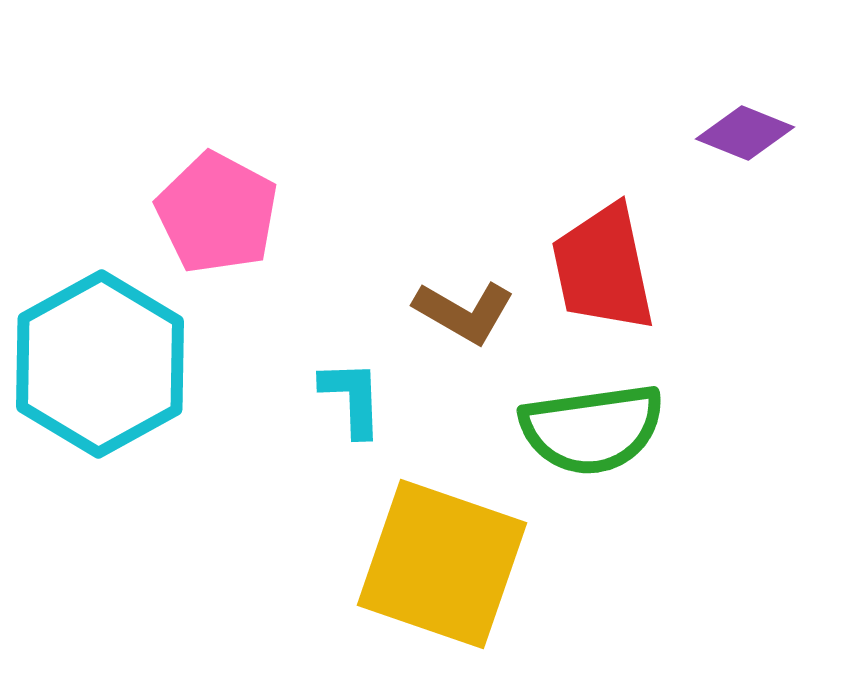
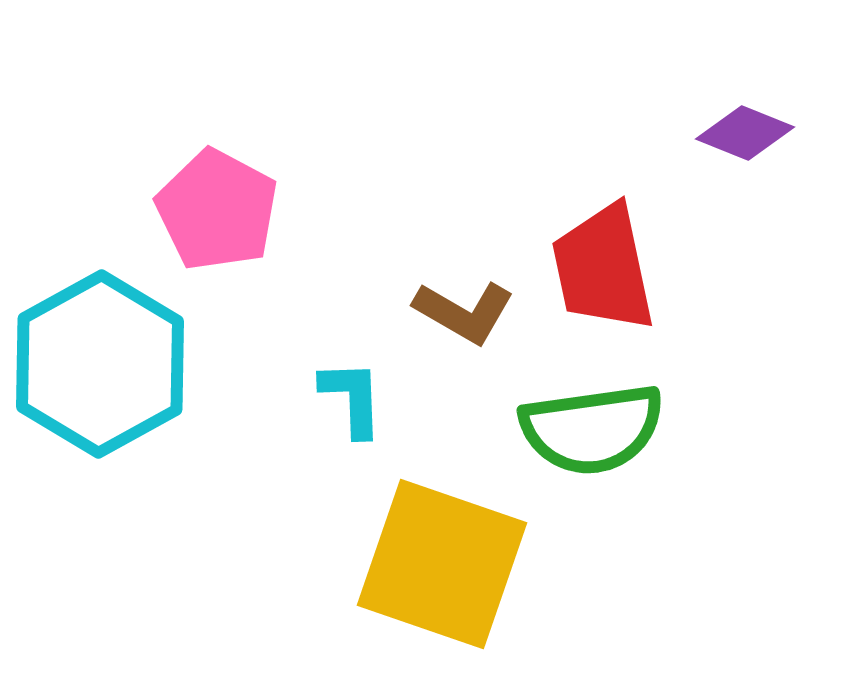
pink pentagon: moved 3 px up
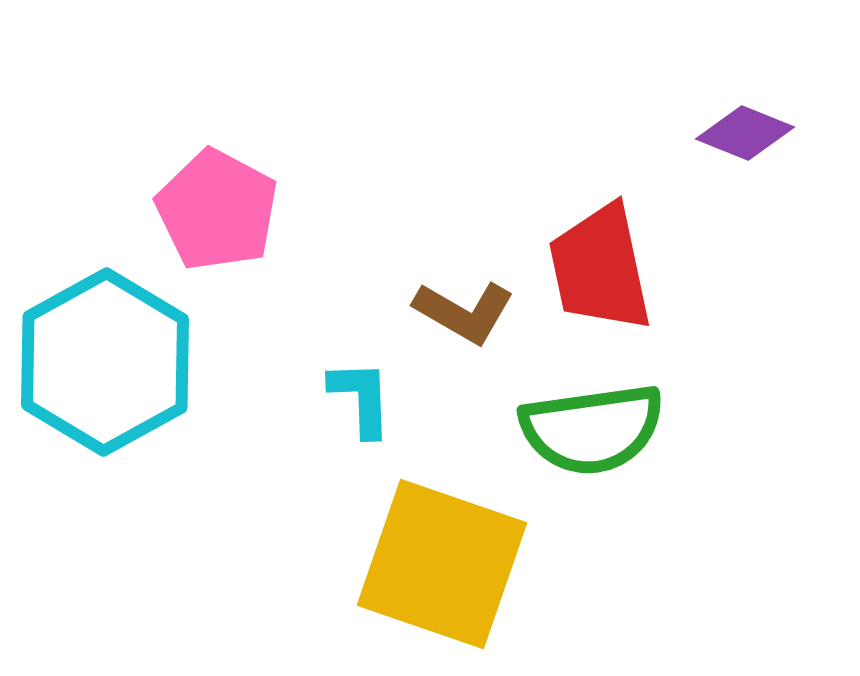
red trapezoid: moved 3 px left
cyan hexagon: moved 5 px right, 2 px up
cyan L-shape: moved 9 px right
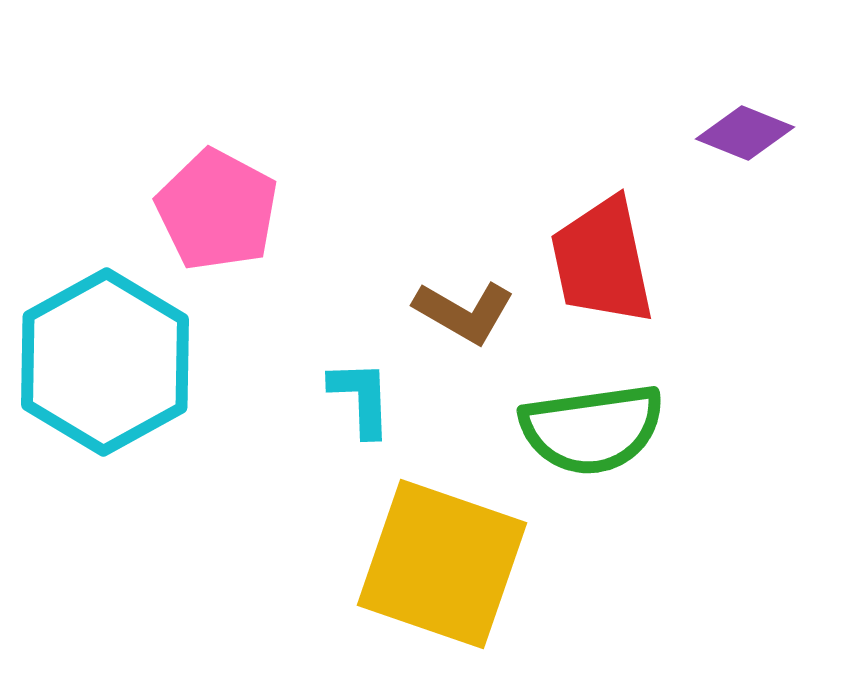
red trapezoid: moved 2 px right, 7 px up
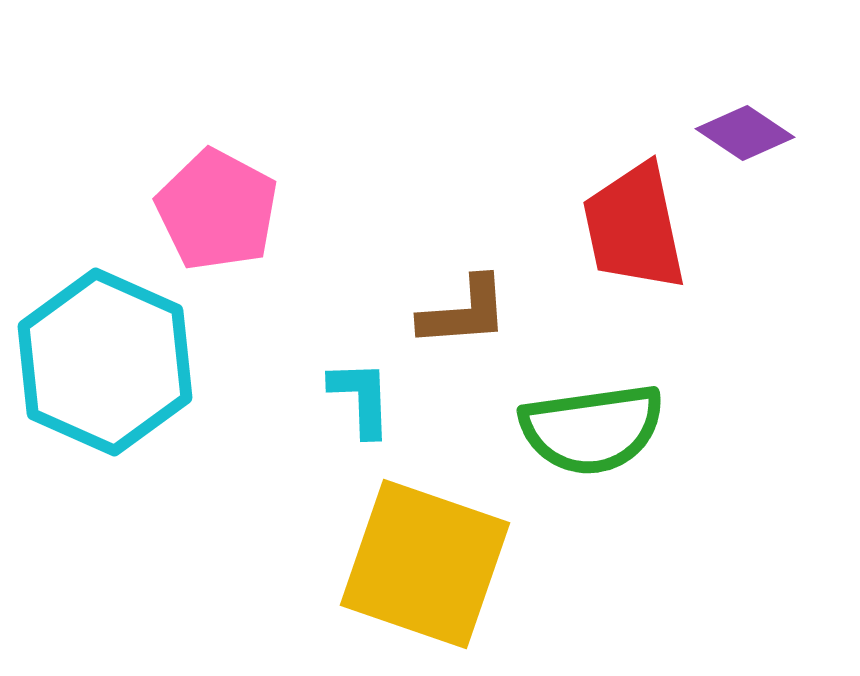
purple diamond: rotated 12 degrees clockwise
red trapezoid: moved 32 px right, 34 px up
brown L-shape: rotated 34 degrees counterclockwise
cyan hexagon: rotated 7 degrees counterclockwise
yellow square: moved 17 px left
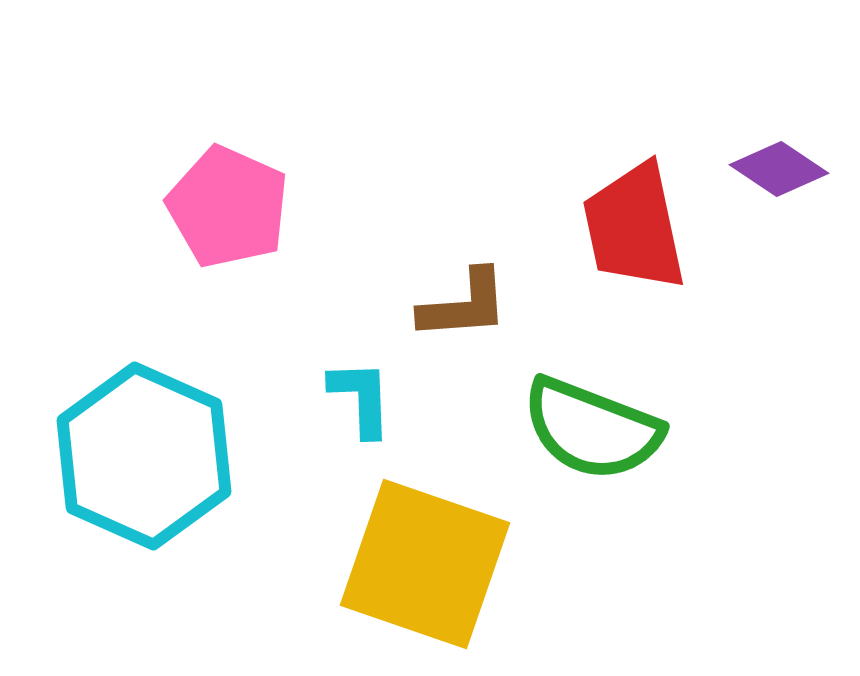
purple diamond: moved 34 px right, 36 px down
pink pentagon: moved 11 px right, 3 px up; rotated 4 degrees counterclockwise
brown L-shape: moved 7 px up
cyan hexagon: moved 39 px right, 94 px down
green semicircle: rotated 29 degrees clockwise
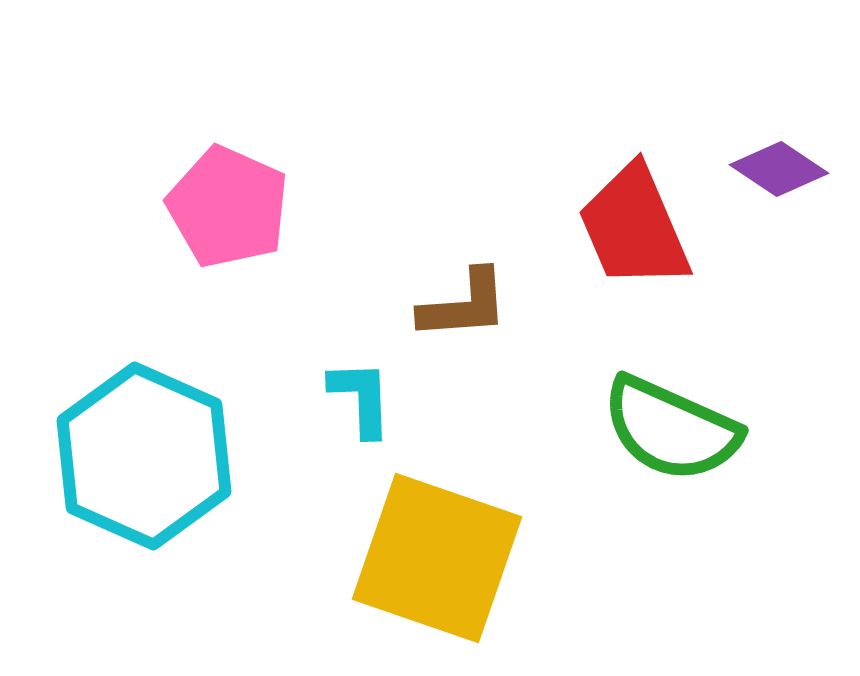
red trapezoid: rotated 11 degrees counterclockwise
green semicircle: moved 79 px right; rotated 3 degrees clockwise
yellow square: moved 12 px right, 6 px up
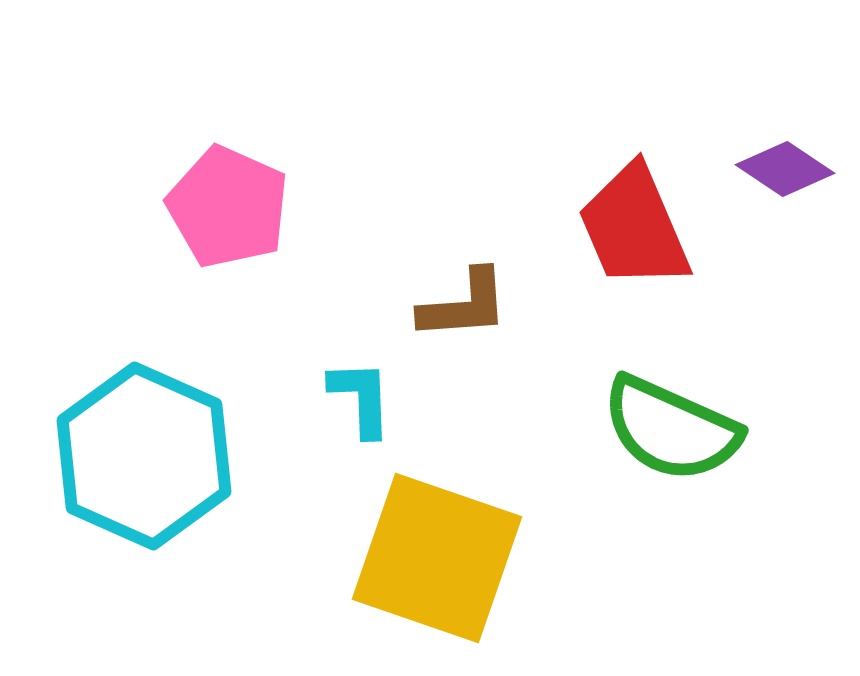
purple diamond: moved 6 px right
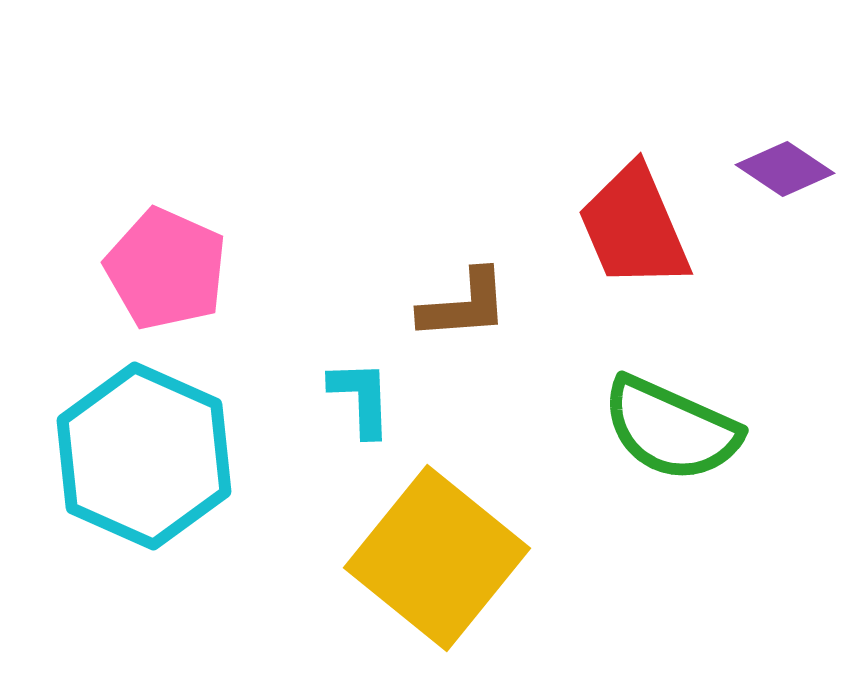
pink pentagon: moved 62 px left, 62 px down
yellow square: rotated 20 degrees clockwise
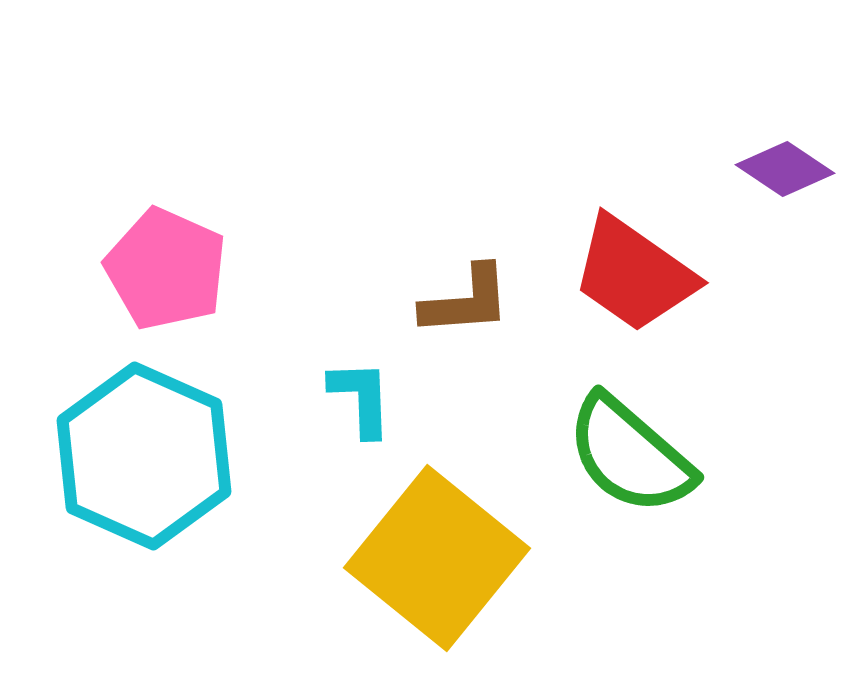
red trapezoid: moved 47 px down; rotated 32 degrees counterclockwise
brown L-shape: moved 2 px right, 4 px up
green semicircle: moved 41 px left, 26 px down; rotated 17 degrees clockwise
